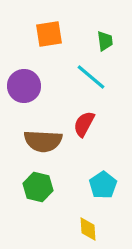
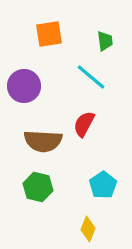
yellow diamond: rotated 25 degrees clockwise
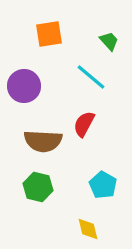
green trapezoid: moved 4 px right; rotated 35 degrees counterclockwise
cyan pentagon: rotated 8 degrees counterclockwise
yellow diamond: rotated 35 degrees counterclockwise
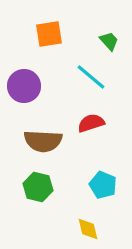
red semicircle: moved 7 px right, 1 px up; rotated 44 degrees clockwise
cyan pentagon: rotated 8 degrees counterclockwise
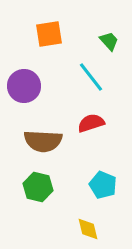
cyan line: rotated 12 degrees clockwise
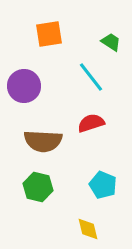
green trapezoid: moved 2 px right, 1 px down; rotated 15 degrees counterclockwise
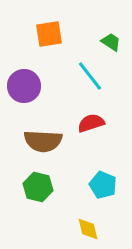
cyan line: moved 1 px left, 1 px up
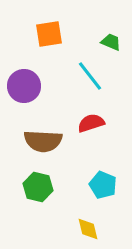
green trapezoid: rotated 10 degrees counterclockwise
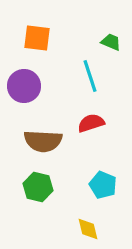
orange square: moved 12 px left, 4 px down; rotated 16 degrees clockwise
cyan line: rotated 20 degrees clockwise
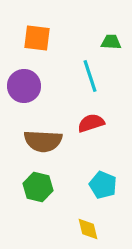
green trapezoid: rotated 20 degrees counterclockwise
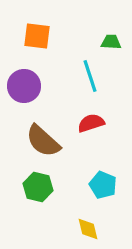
orange square: moved 2 px up
brown semicircle: rotated 39 degrees clockwise
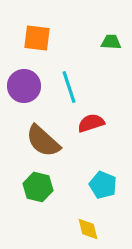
orange square: moved 2 px down
cyan line: moved 21 px left, 11 px down
